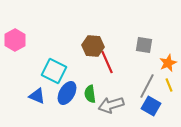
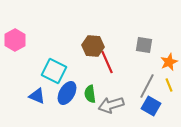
orange star: moved 1 px right, 1 px up
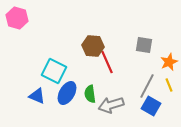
pink hexagon: moved 2 px right, 22 px up; rotated 15 degrees counterclockwise
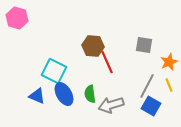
blue ellipse: moved 3 px left, 1 px down; rotated 60 degrees counterclockwise
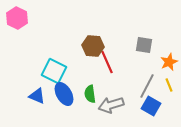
pink hexagon: rotated 10 degrees clockwise
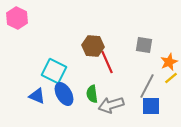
yellow line: moved 2 px right, 7 px up; rotated 72 degrees clockwise
green semicircle: moved 2 px right
blue square: rotated 30 degrees counterclockwise
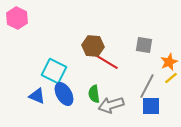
red line: rotated 35 degrees counterclockwise
green semicircle: moved 2 px right
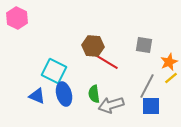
blue ellipse: rotated 15 degrees clockwise
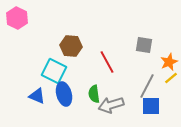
brown hexagon: moved 22 px left
red line: rotated 30 degrees clockwise
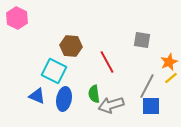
gray square: moved 2 px left, 5 px up
blue ellipse: moved 5 px down; rotated 25 degrees clockwise
